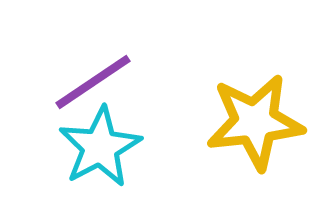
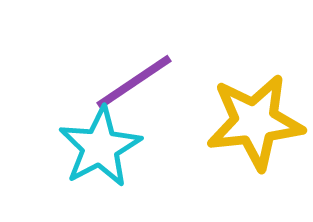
purple line: moved 41 px right
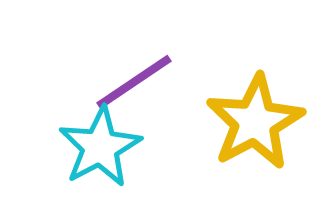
yellow star: rotated 22 degrees counterclockwise
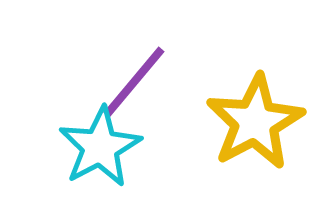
purple line: rotated 16 degrees counterclockwise
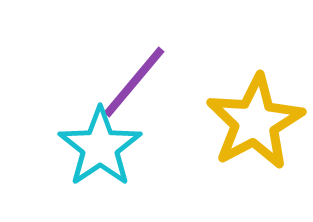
cyan star: rotated 6 degrees counterclockwise
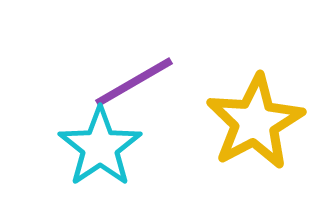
purple line: rotated 20 degrees clockwise
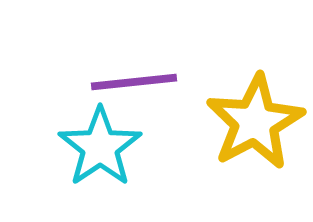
purple line: rotated 24 degrees clockwise
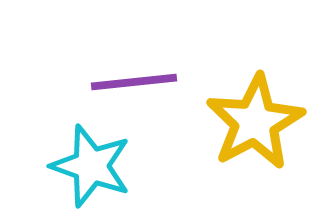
cyan star: moved 9 px left, 19 px down; rotated 18 degrees counterclockwise
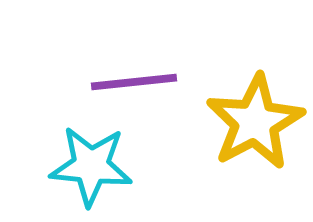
cyan star: rotated 14 degrees counterclockwise
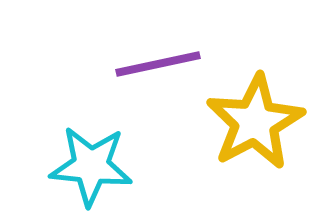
purple line: moved 24 px right, 18 px up; rotated 6 degrees counterclockwise
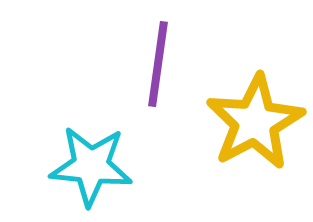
purple line: rotated 70 degrees counterclockwise
